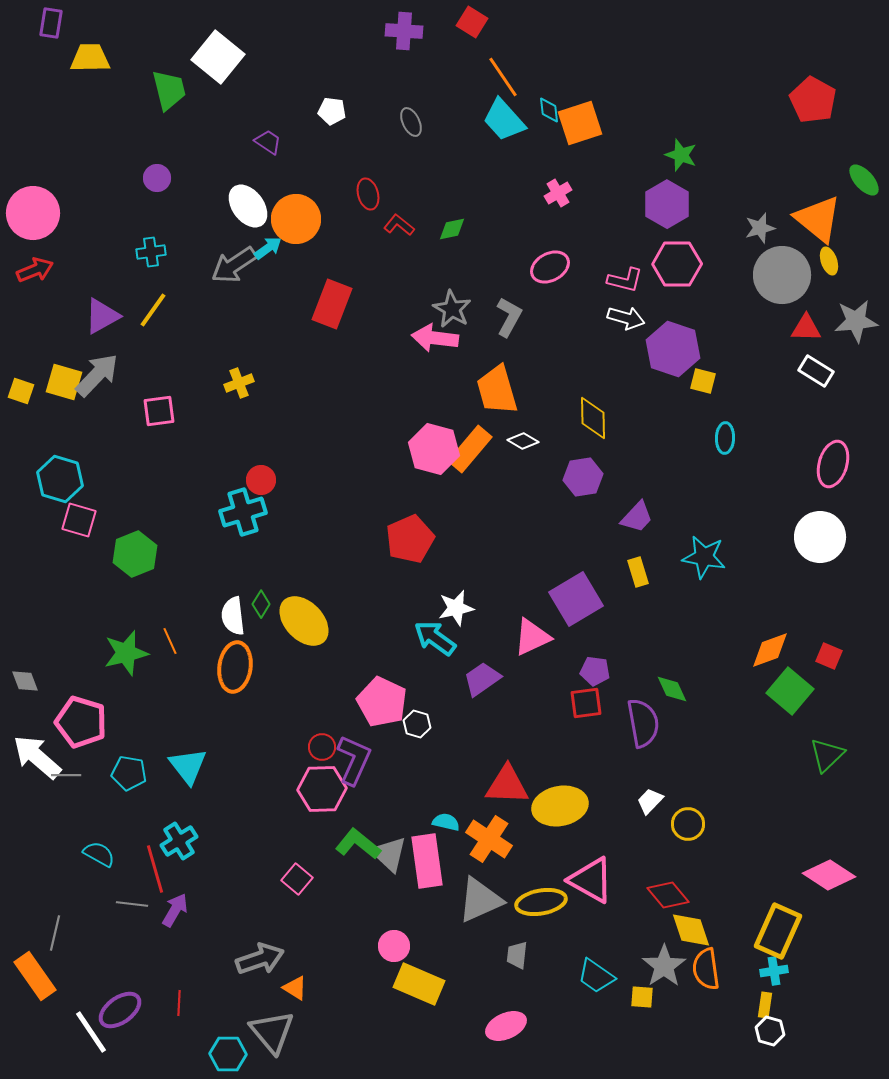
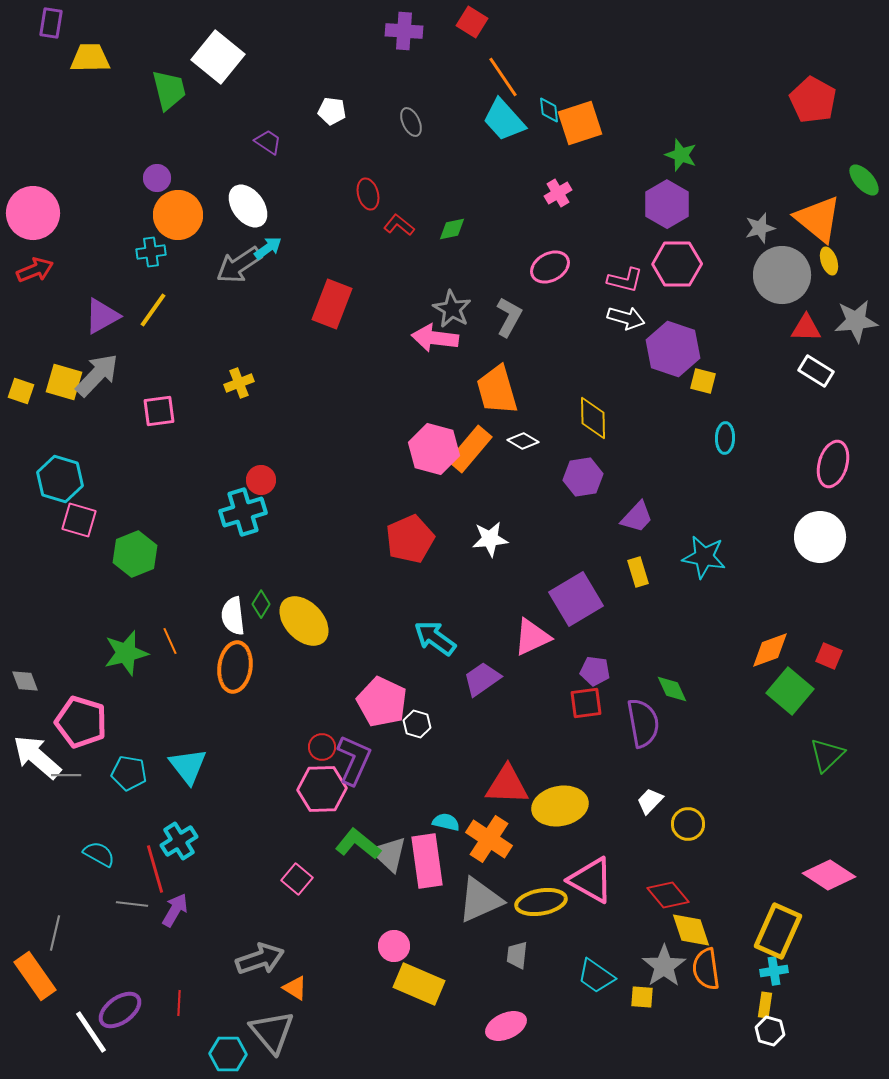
orange circle at (296, 219): moved 118 px left, 4 px up
gray arrow at (234, 265): moved 5 px right
white star at (456, 608): moved 34 px right, 69 px up; rotated 6 degrees clockwise
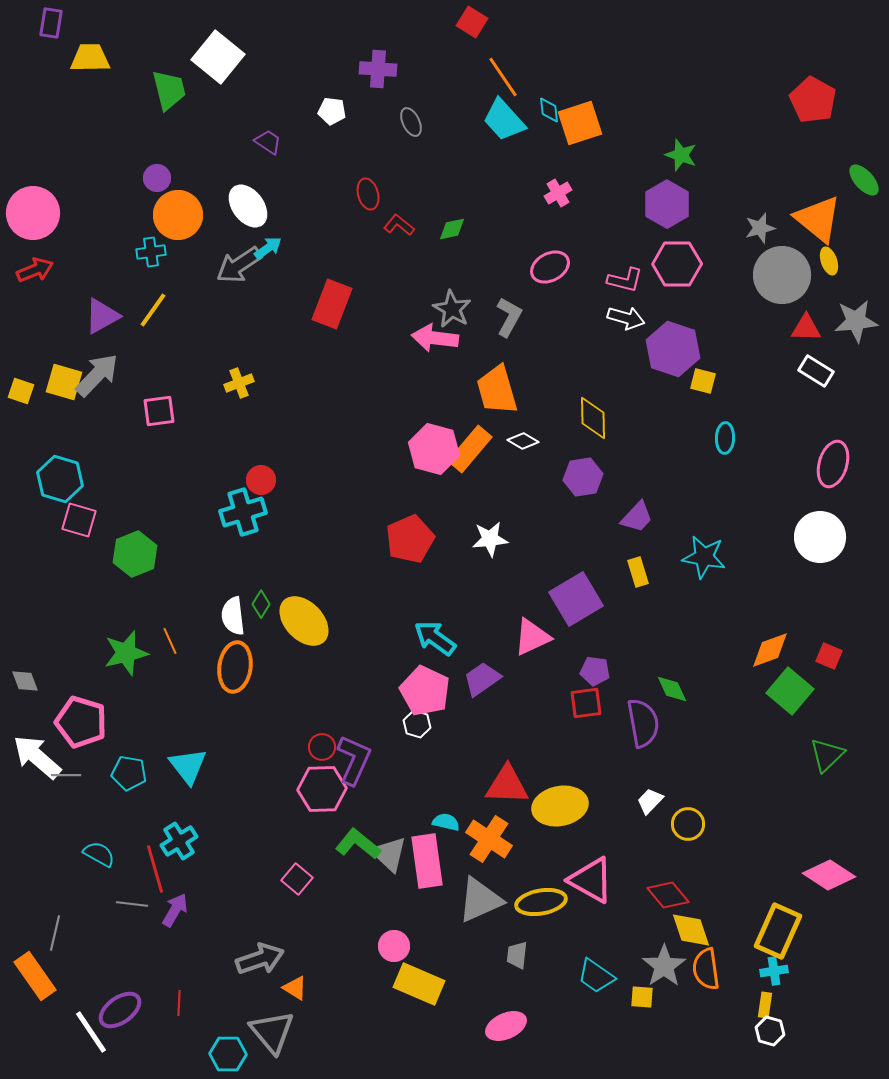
purple cross at (404, 31): moved 26 px left, 38 px down
pink pentagon at (382, 702): moved 43 px right, 11 px up
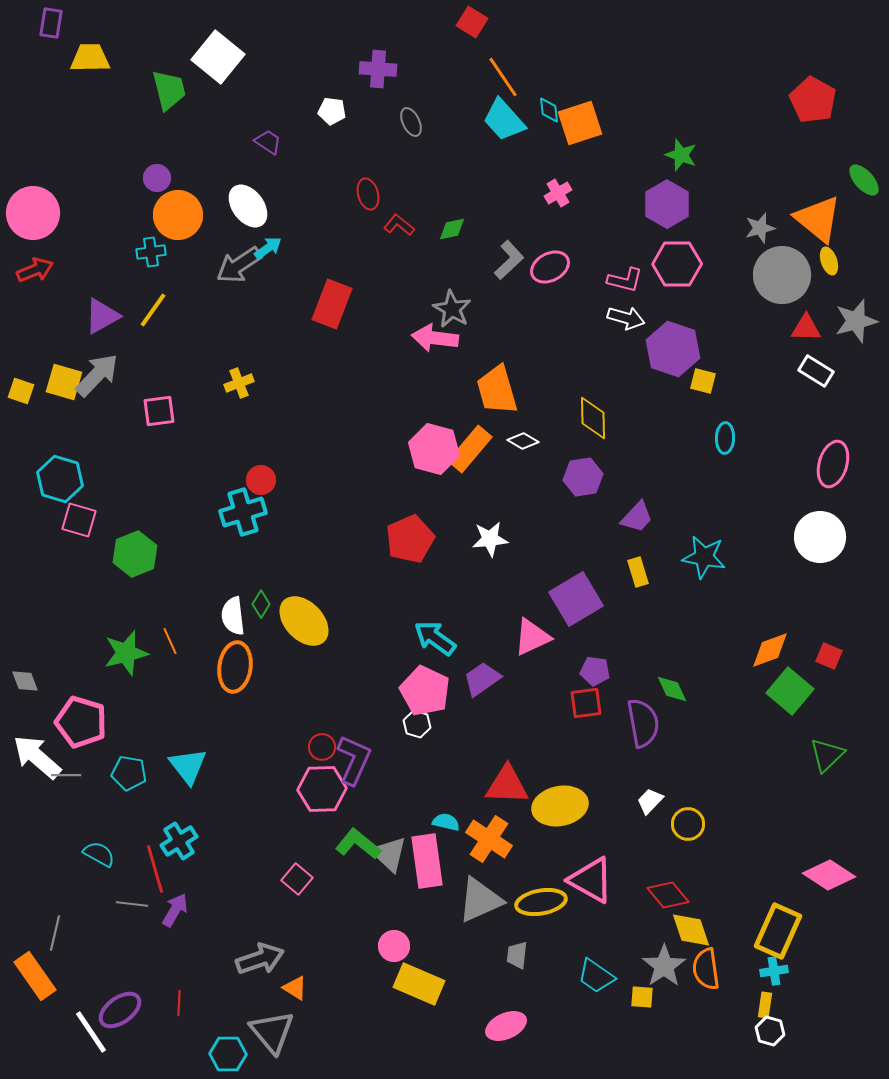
gray L-shape at (509, 317): moved 57 px up; rotated 18 degrees clockwise
gray star at (856, 321): rotated 9 degrees counterclockwise
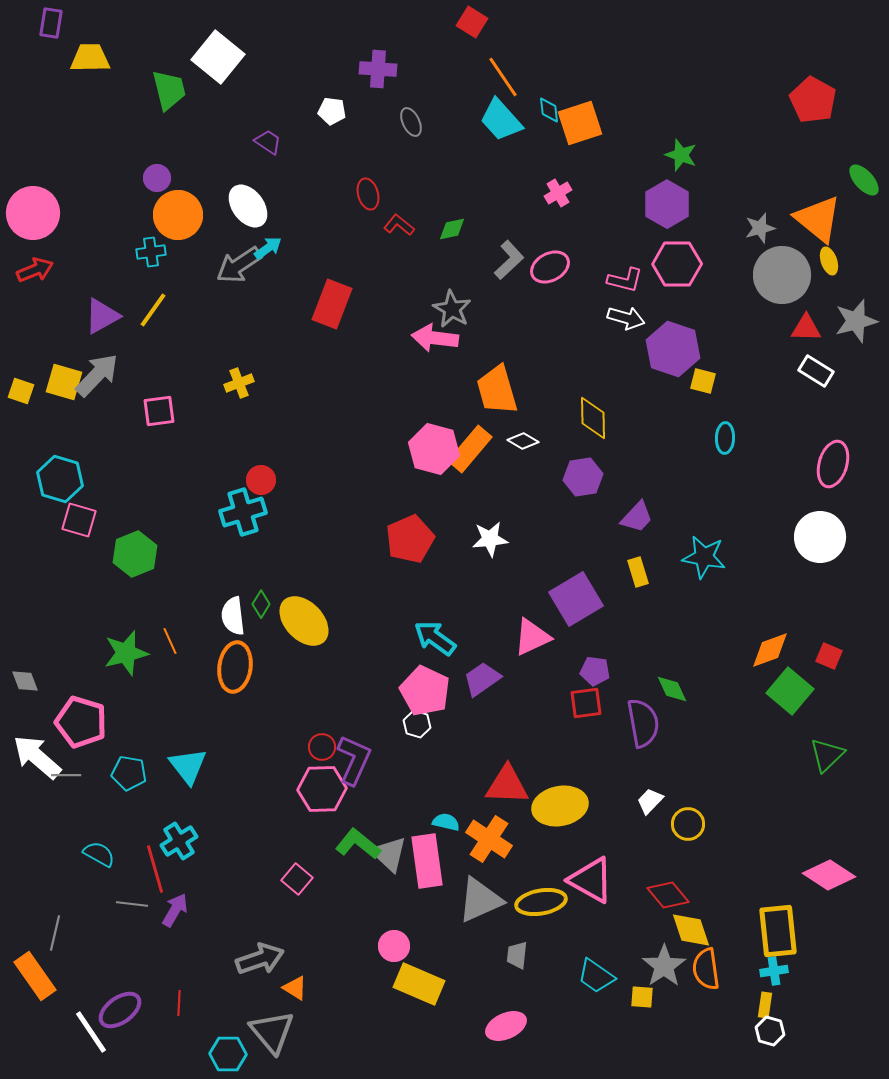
cyan trapezoid at (504, 120): moved 3 px left
yellow rectangle at (778, 931): rotated 30 degrees counterclockwise
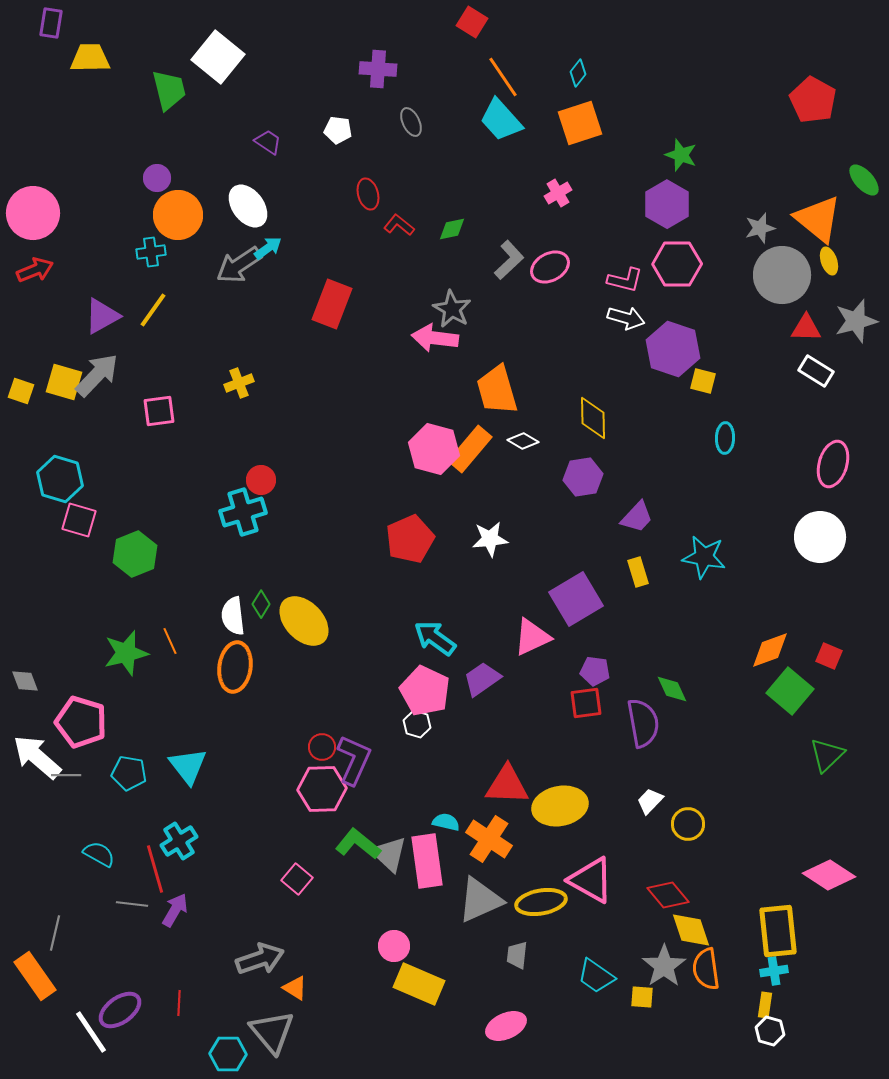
cyan diamond at (549, 110): moved 29 px right, 37 px up; rotated 44 degrees clockwise
white pentagon at (332, 111): moved 6 px right, 19 px down
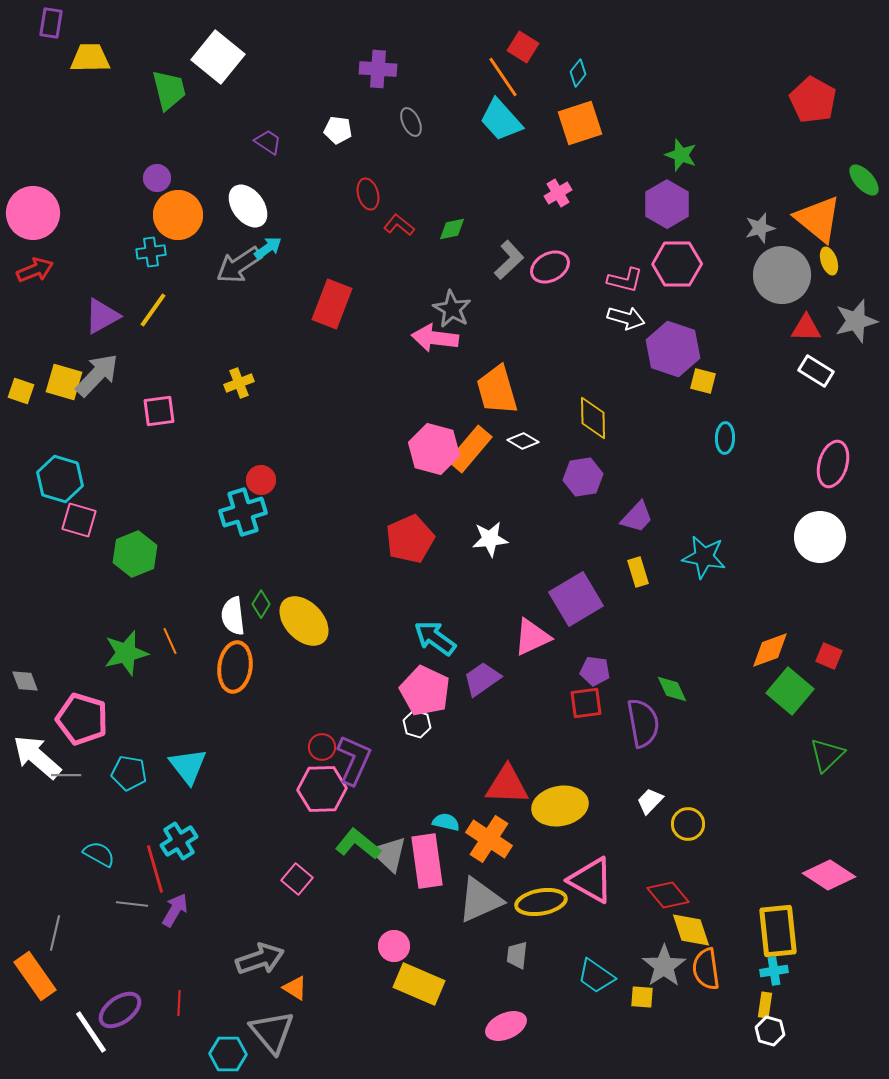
red square at (472, 22): moved 51 px right, 25 px down
pink pentagon at (81, 722): moved 1 px right, 3 px up
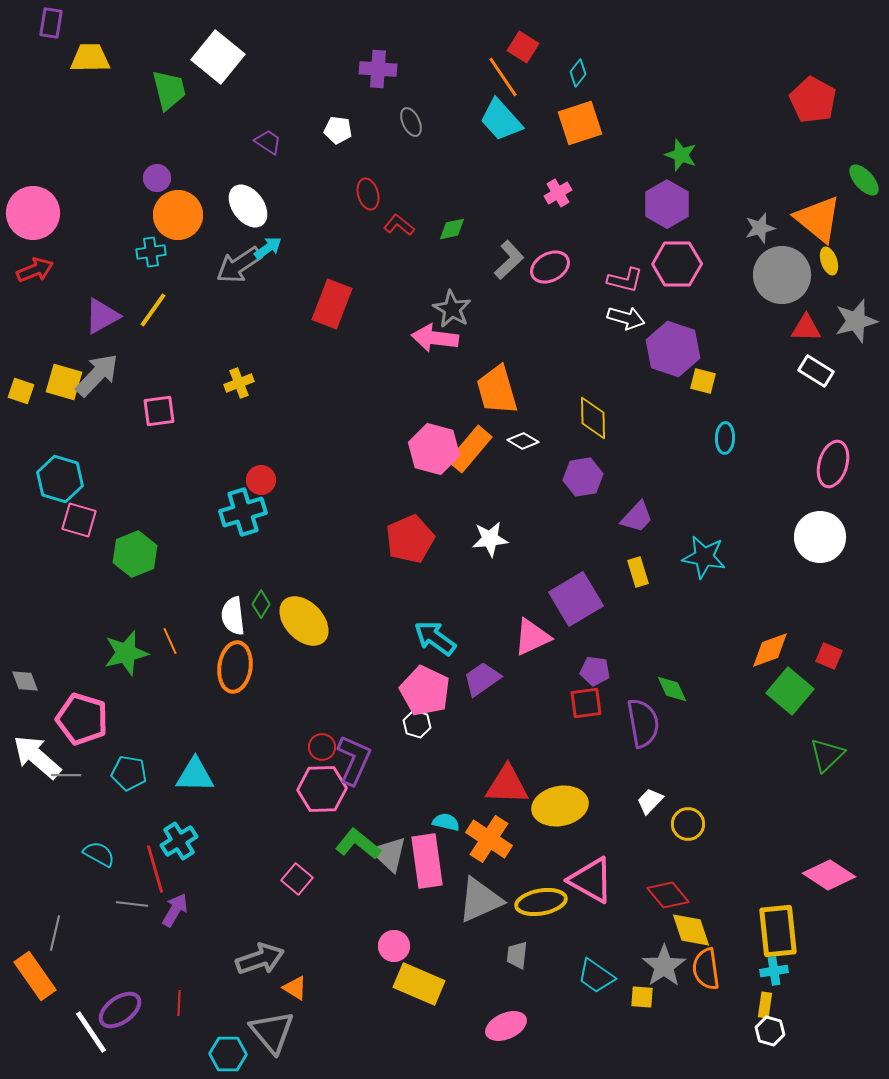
cyan triangle at (188, 766): moved 7 px right, 9 px down; rotated 51 degrees counterclockwise
